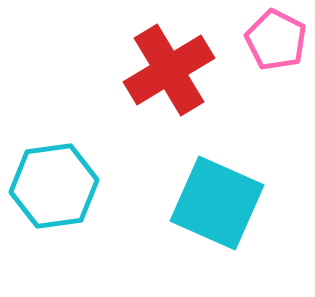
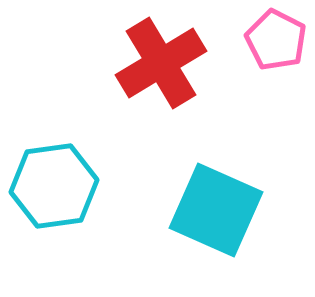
red cross: moved 8 px left, 7 px up
cyan square: moved 1 px left, 7 px down
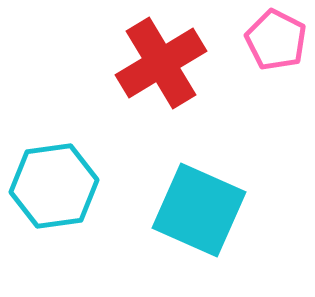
cyan square: moved 17 px left
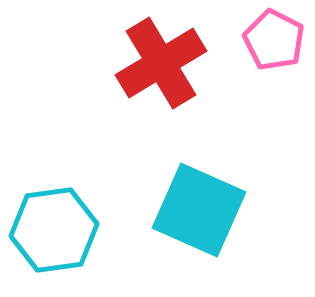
pink pentagon: moved 2 px left
cyan hexagon: moved 44 px down
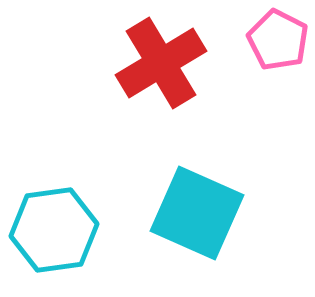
pink pentagon: moved 4 px right
cyan square: moved 2 px left, 3 px down
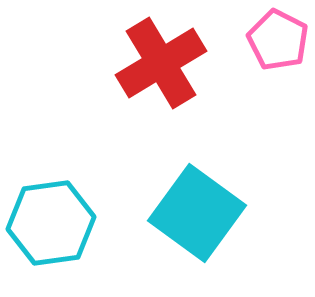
cyan square: rotated 12 degrees clockwise
cyan hexagon: moved 3 px left, 7 px up
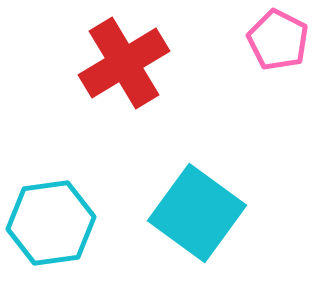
red cross: moved 37 px left
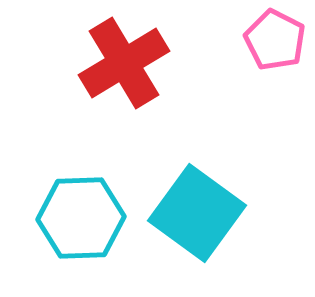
pink pentagon: moved 3 px left
cyan hexagon: moved 30 px right, 5 px up; rotated 6 degrees clockwise
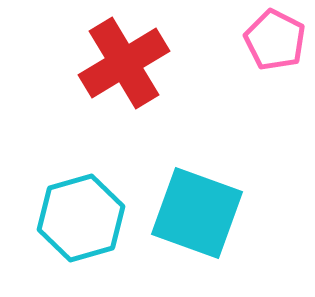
cyan square: rotated 16 degrees counterclockwise
cyan hexagon: rotated 14 degrees counterclockwise
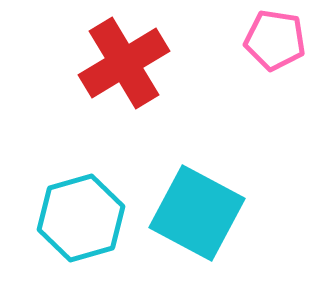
pink pentagon: rotated 18 degrees counterclockwise
cyan square: rotated 8 degrees clockwise
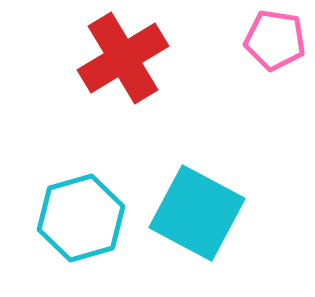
red cross: moved 1 px left, 5 px up
